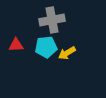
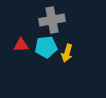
red triangle: moved 5 px right
yellow arrow: rotated 42 degrees counterclockwise
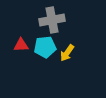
cyan pentagon: moved 1 px left
yellow arrow: rotated 18 degrees clockwise
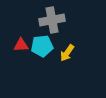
cyan pentagon: moved 3 px left, 1 px up
